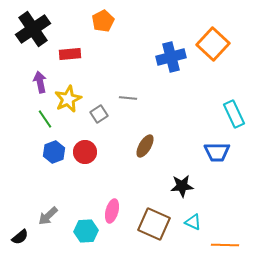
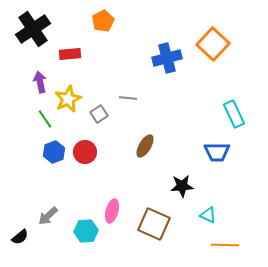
blue cross: moved 4 px left, 1 px down
cyan triangle: moved 15 px right, 7 px up
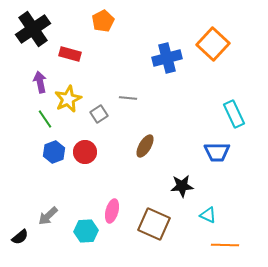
red rectangle: rotated 20 degrees clockwise
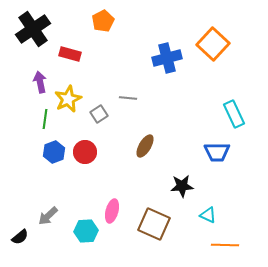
green line: rotated 42 degrees clockwise
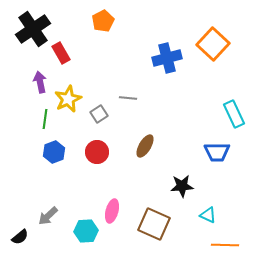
red rectangle: moved 9 px left, 1 px up; rotated 45 degrees clockwise
red circle: moved 12 px right
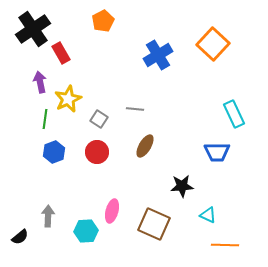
blue cross: moved 9 px left, 3 px up; rotated 16 degrees counterclockwise
gray line: moved 7 px right, 11 px down
gray square: moved 5 px down; rotated 24 degrees counterclockwise
gray arrow: rotated 135 degrees clockwise
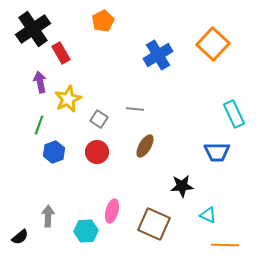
green line: moved 6 px left, 6 px down; rotated 12 degrees clockwise
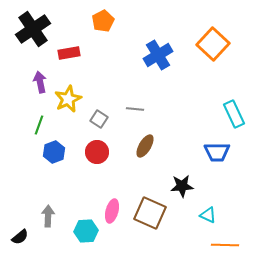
red rectangle: moved 8 px right; rotated 70 degrees counterclockwise
brown square: moved 4 px left, 11 px up
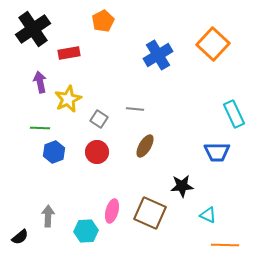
green line: moved 1 px right, 3 px down; rotated 72 degrees clockwise
